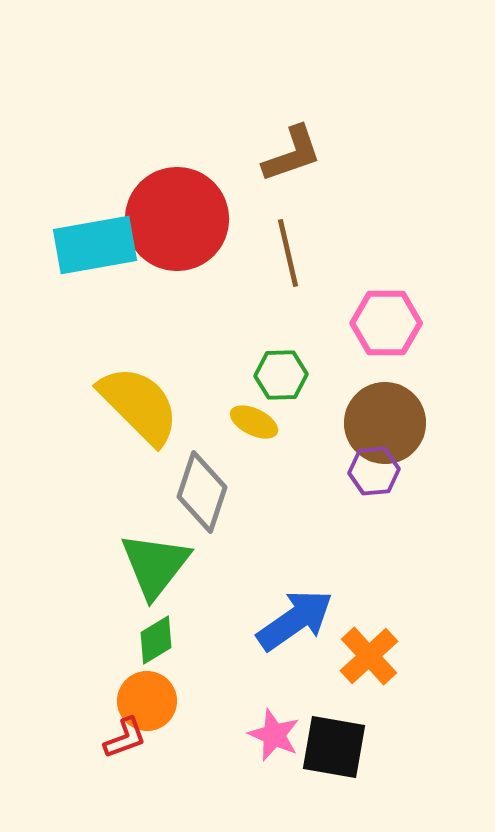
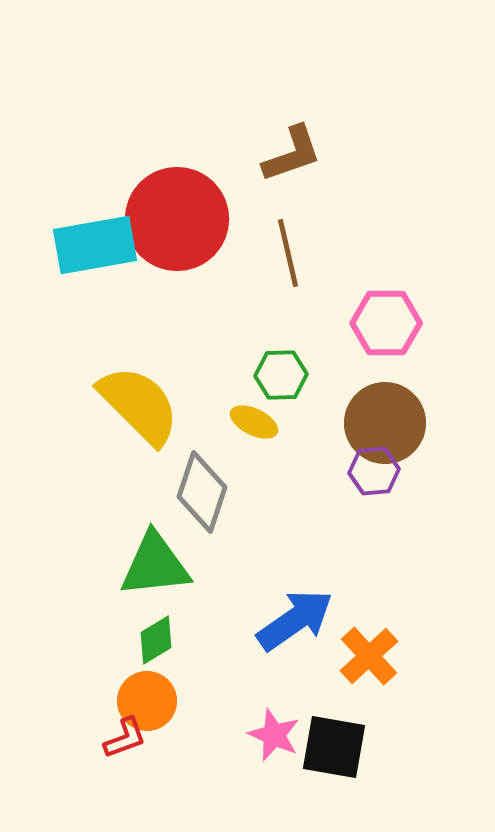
green triangle: rotated 46 degrees clockwise
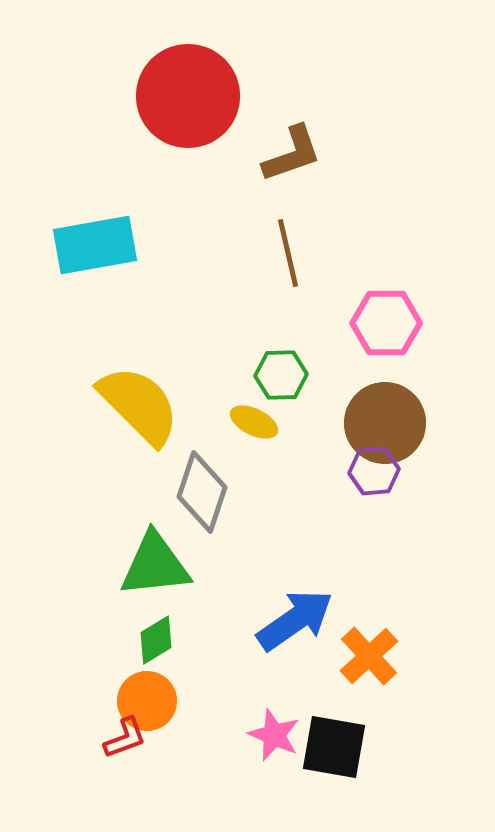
red circle: moved 11 px right, 123 px up
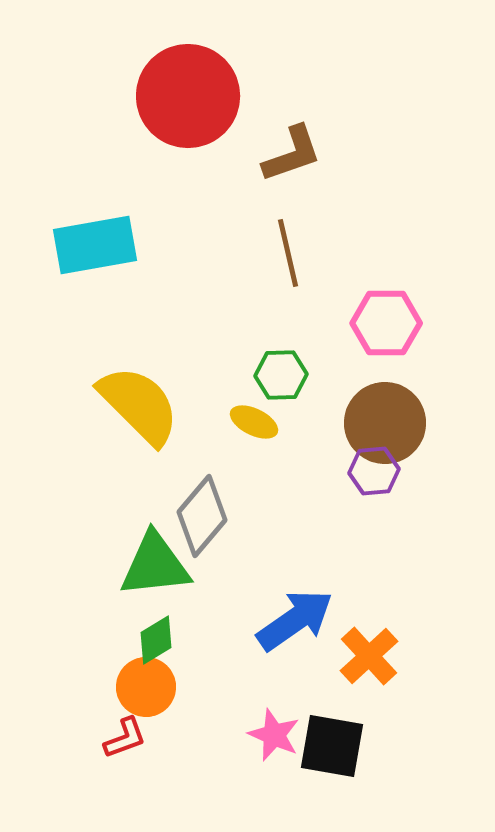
gray diamond: moved 24 px down; rotated 22 degrees clockwise
orange circle: moved 1 px left, 14 px up
black square: moved 2 px left, 1 px up
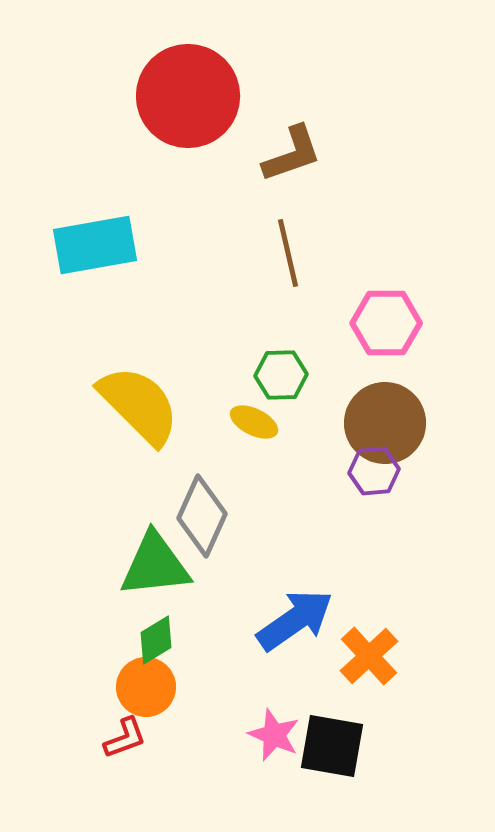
gray diamond: rotated 16 degrees counterclockwise
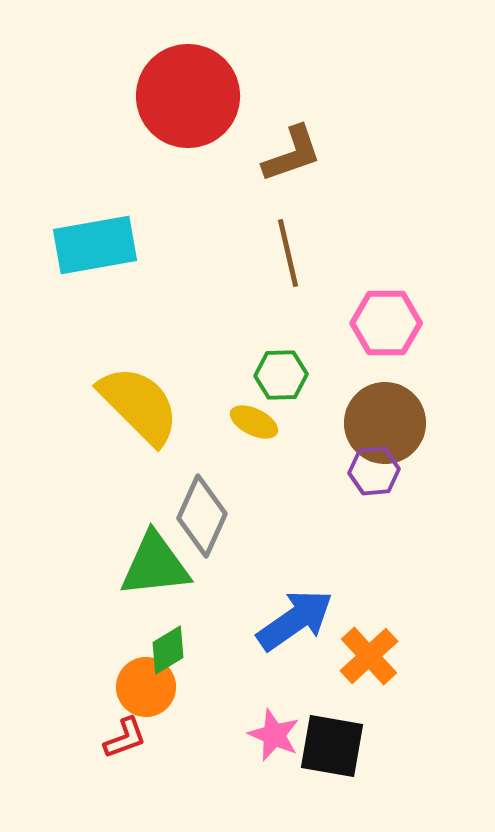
green diamond: moved 12 px right, 10 px down
